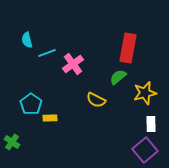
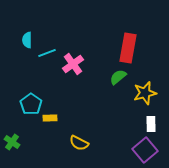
cyan semicircle: rotated 14 degrees clockwise
yellow semicircle: moved 17 px left, 43 px down
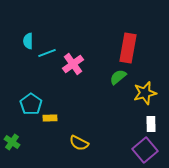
cyan semicircle: moved 1 px right, 1 px down
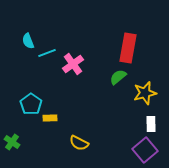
cyan semicircle: rotated 21 degrees counterclockwise
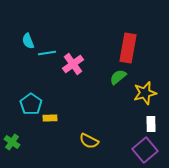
cyan line: rotated 12 degrees clockwise
yellow semicircle: moved 10 px right, 2 px up
